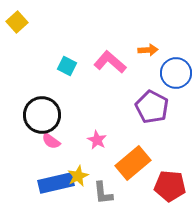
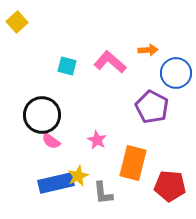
cyan square: rotated 12 degrees counterclockwise
orange rectangle: rotated 36 degrees counterclockwise
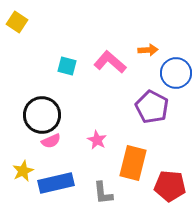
yellow square: rotated 15 degrees counterclockwise
pink semicircle: rotated 60 degrees counterclockwise
yellow star: moved 55 px left, 5 px up
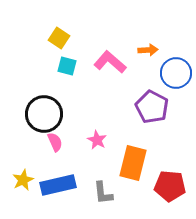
yellow square: moved 42 px right, 16 px down
black circle: moved 2 px right, 1 px up
pink semicircle: moved 4 px right, 1 px down; rotated 90 degrees counterclockwise
yellow star: moved 9 px down
blue rectangle: moved 2 px right, 2 px down
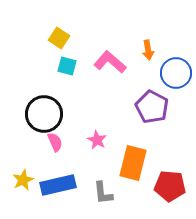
orange arrow: rotated 84 degrees clockwise
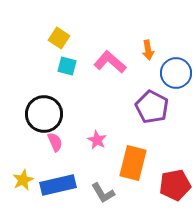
red pentagon: moved 5 px right, 1 px up; rotated 16 degrees counterclockwise
gray L-shape: rotated 25 degrees counterclockwise
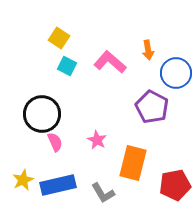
cyan square: rotated 12 degrees clockwise
black circle: moved 2 px left
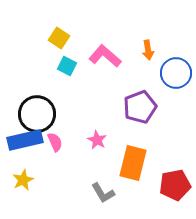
pink L-shape: moved 5 px left, 6 px up
purple pentagon: moved 12 px left; rotated 24 degrees clockwise
black circle: moved 5 px left
blue rectangle: moved 33 px left, 45 px up
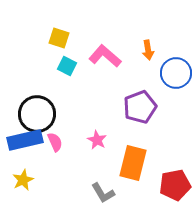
yellow square: rotated 15 degrees counterclockwise
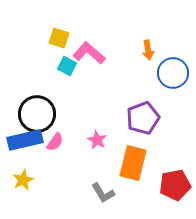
pink L-shape: moved 16 px left, 3 px up
blue circle: moved 3 px left
purple pentagon: moved 3 px right, 11 px down
pink semicircle: rotated 60 degrees clockwise
